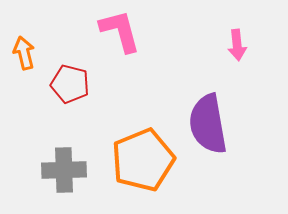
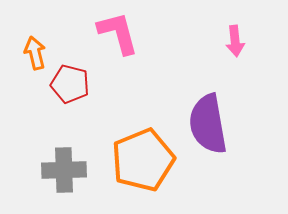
pink L-shape: moved 2 px left, 2 px down
pink arrow: moved 2 px left, 4 px up
orange arrow: moved 11 px right
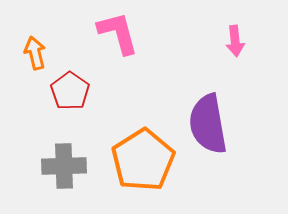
red pentagon: moved 7 px down; rotated 21 degrees clockwise
orange pentagon: rotated 10 degrees counterclockwise
gray cross: moved 4 px up
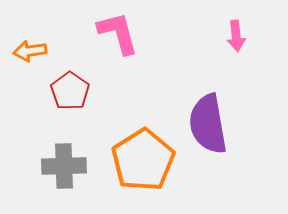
pink arrow: moved 1 px right, 5 px up
orange arrow: moved 5 px left, 2 px up; rotated 84 degrees counterclockwise
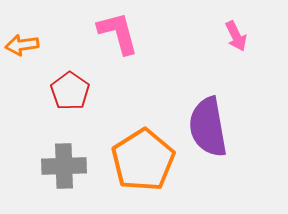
pink arrow: rotated 20 degrees counterclockwise
orange arrow: moved 8 px left, 6 px up
purple semicircle: moved 3 px down
